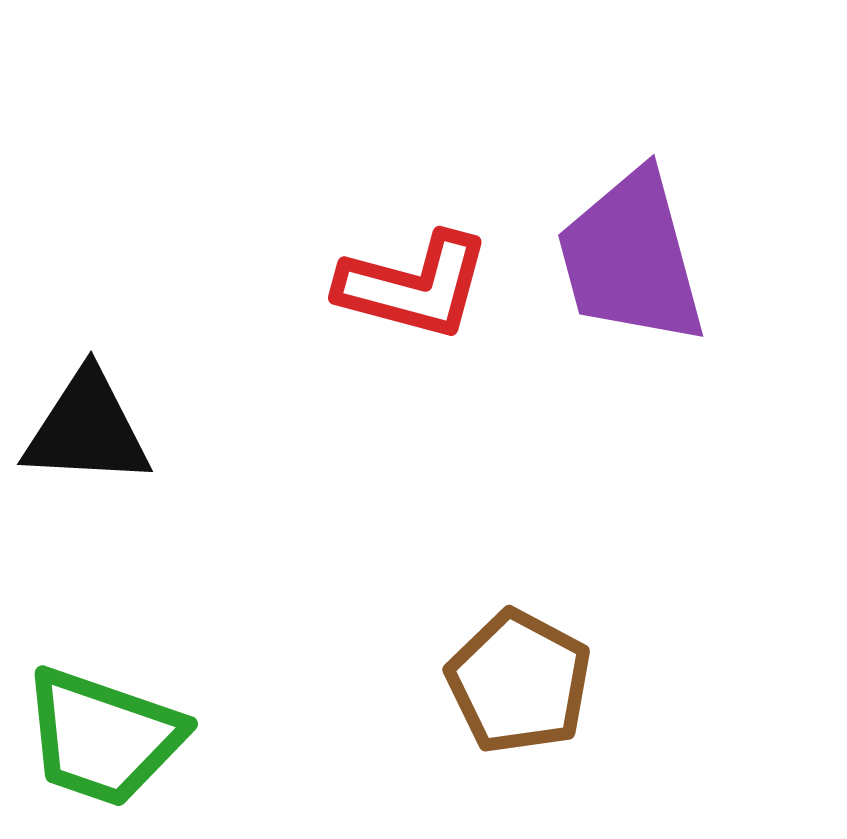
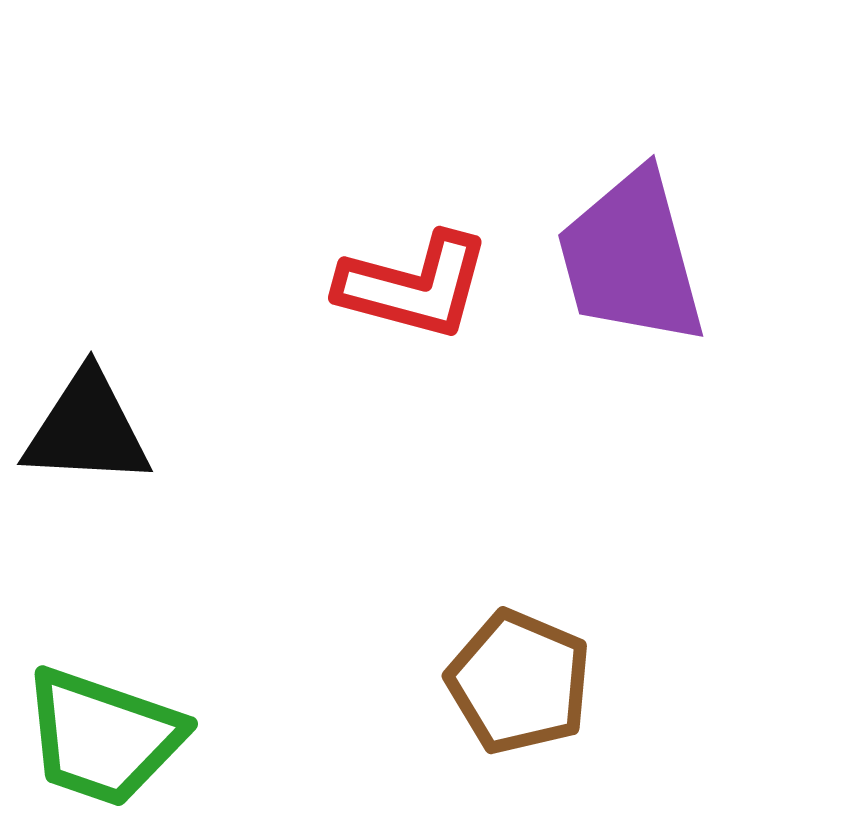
brown pentagon: rotated 5 degrees counterclockwise
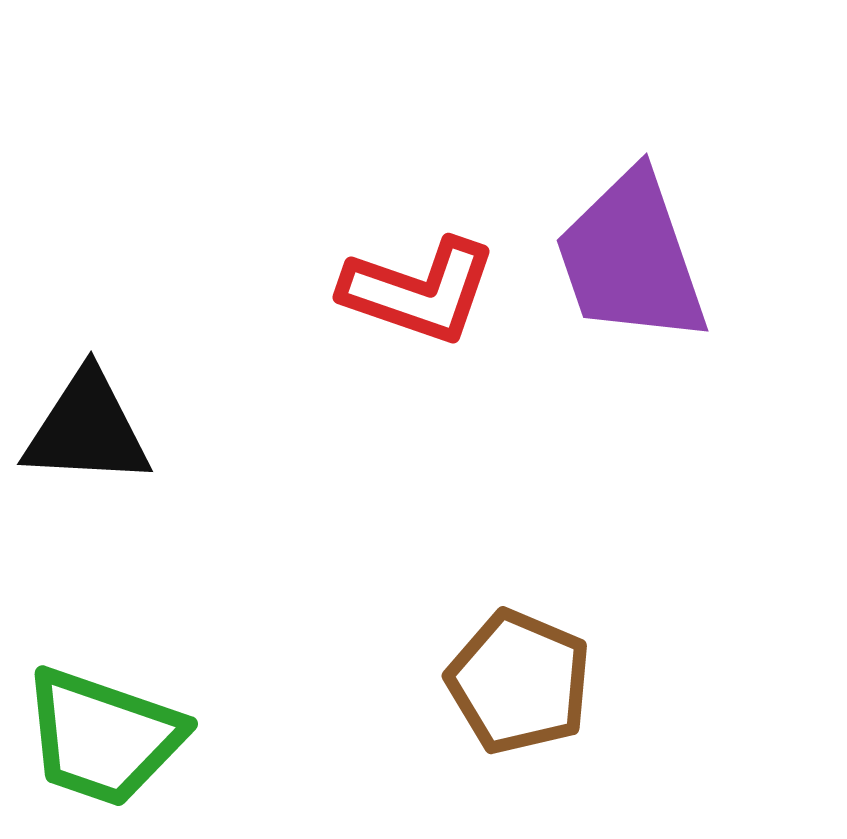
purple trapezoid: rotated 4 degrees counterclockwise
red L-shape: moved 5 px right, 5 px down; rotated 4 degrees clockwise
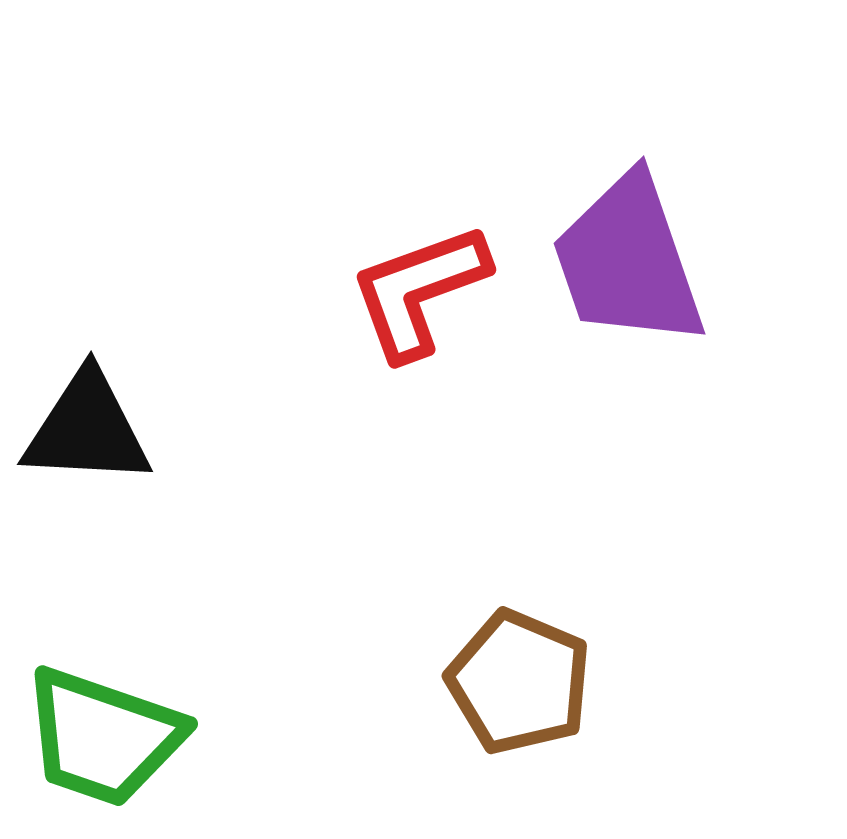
purple trapezoid: moved 3 px left, 3 px down
red L-shape: rotated 141 degrees clockwise
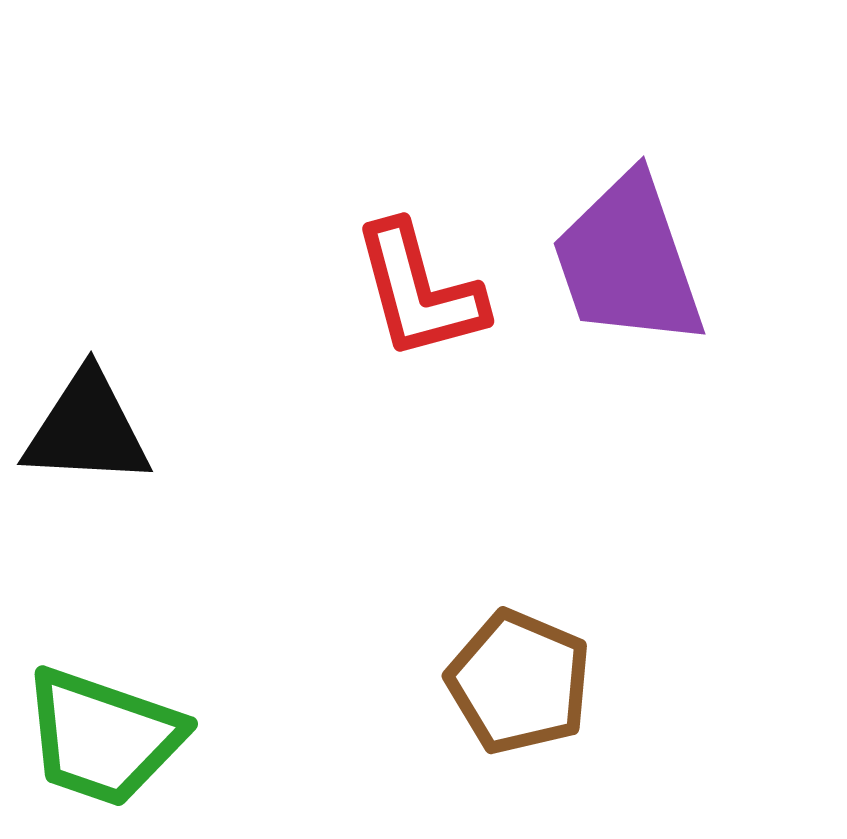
red L-shape: rotated 85 degrees counterclockwise
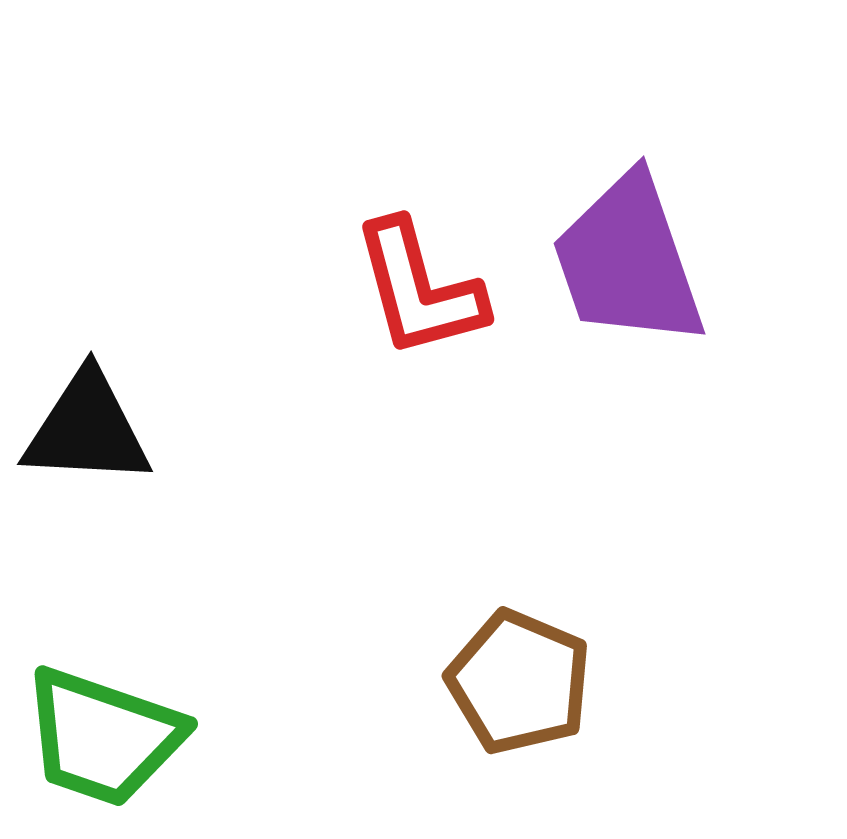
red L-shape: moved 2 px up
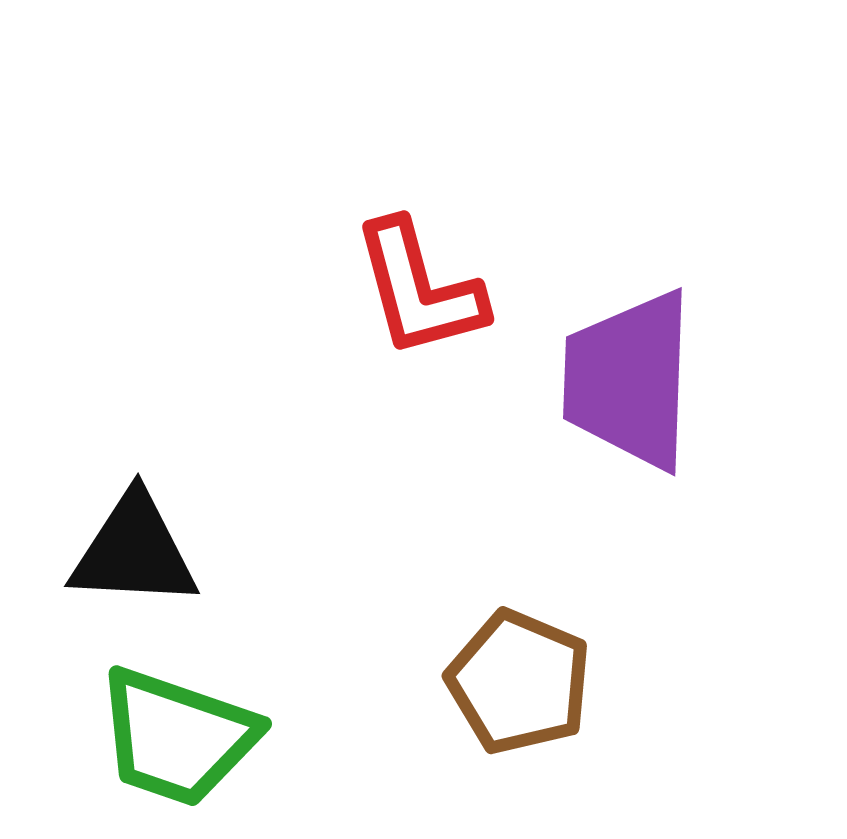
purple trapezoid: moved 1 px right, 119 px down; rotated 21 degrees clockwise
black triangle: moved 47 px right, 122 px down
green trapezoid: moved 74 px right
